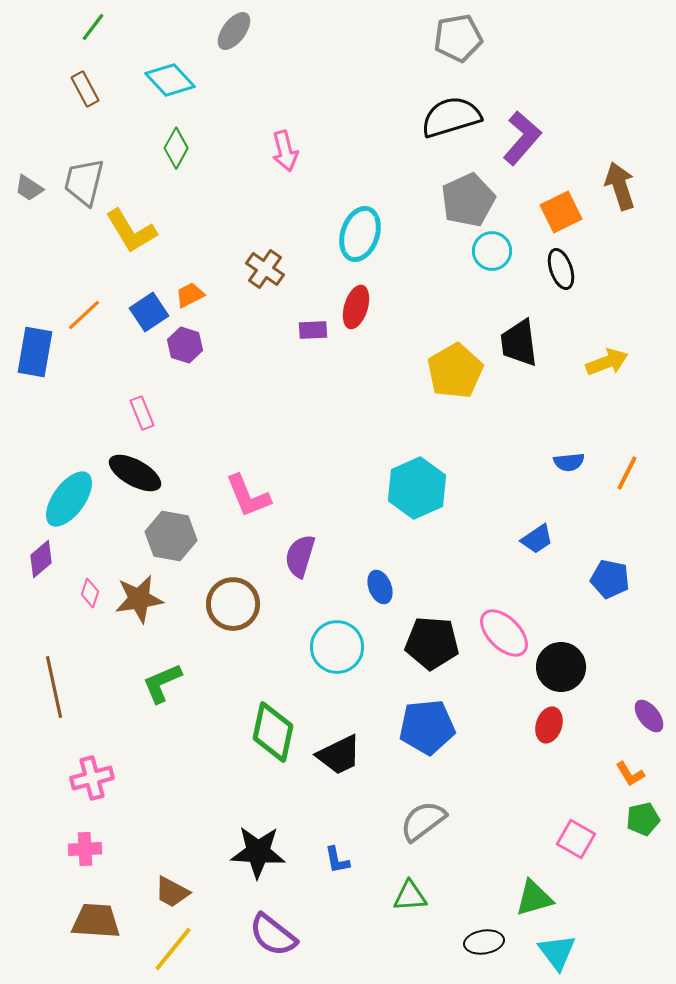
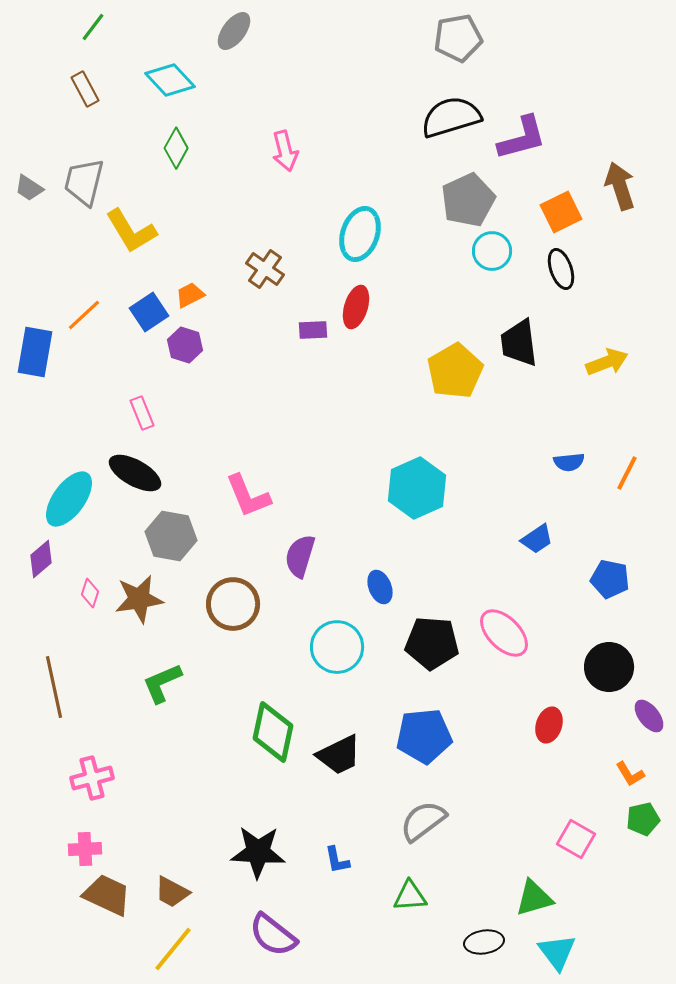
purple L-shape at (522, 138): rotated 34 degrees clockwise
black circle at (561, 667): moved 48 px right
blue pentagon at (427, 727): moved 3 px left, 9 px down
brown trapezoid at (96, 921): moved 11 px right, 26 px up; rotated 21 degrees clockwise
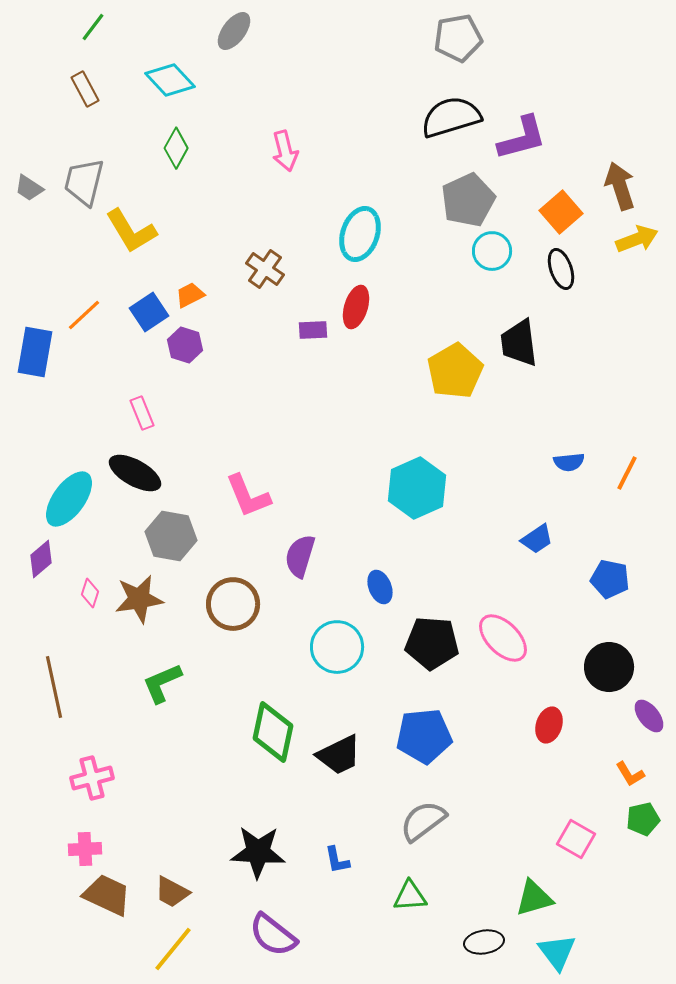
orange square at (561, 212): rotated 15 degrees counterclockwise
yellow arrow at (607, 362): moved 30 px right, 123 px up
pink ellipse at (504, 633): moved 1 px left, 5 px down
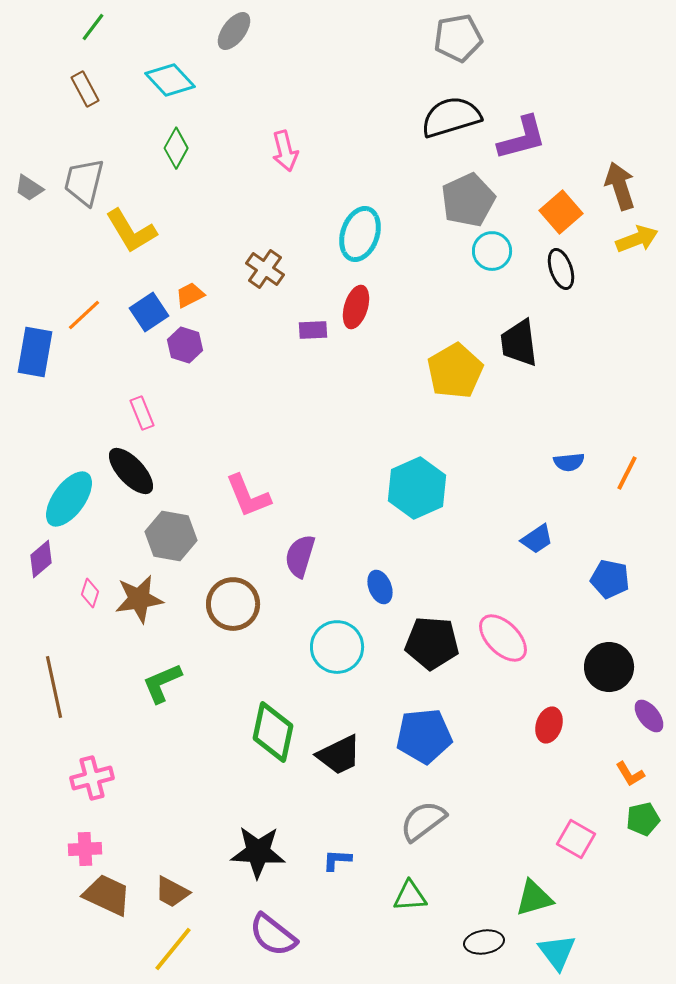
black ellipse at (135, 473): moved 4 px left, 2 px up; rotated 18 degrees clockwise
blue L-shape at (337, 860): rotated 104 degrees clockwise
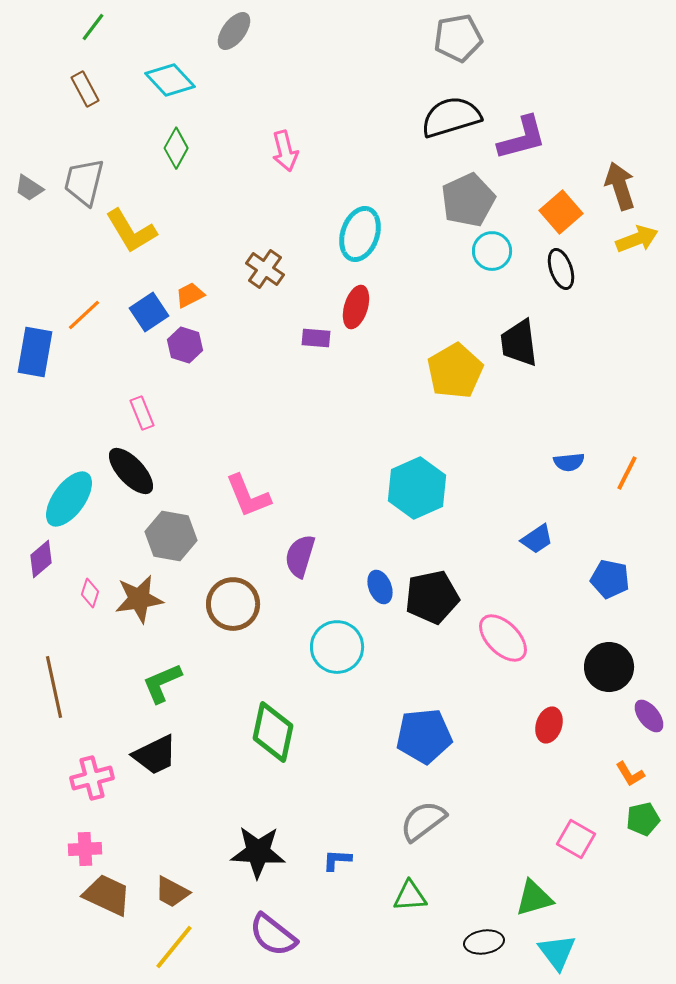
purple rectangle at (313, 330): moved 3 px right, 8 px down; rotated 8 degrees clockwise
black pentagon at (432, 643): moved 46 px up; rotated 16 degrees counterclockwise
black trapezoid at (339, 755): moved 184 px left
yellow line at (173, 949): moved 1 px right, 2 px up
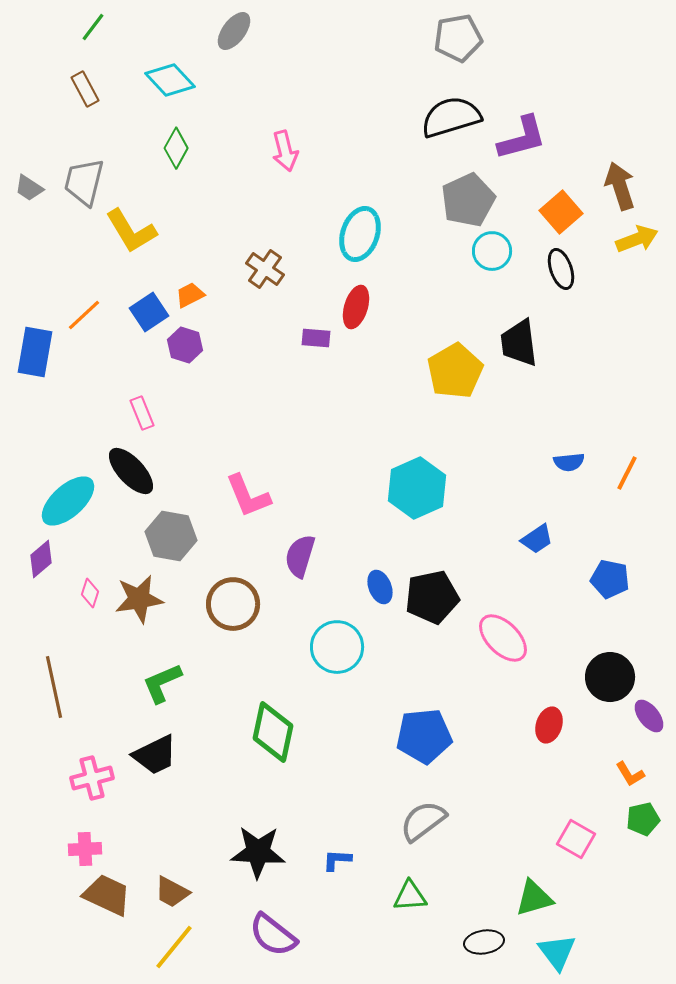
cyan ellipse at (69, 499): moved 1 px left, 2 px down; rotated 12 degrees clockwise
black circle at (609, 667): moved 1 px right, 10 px down
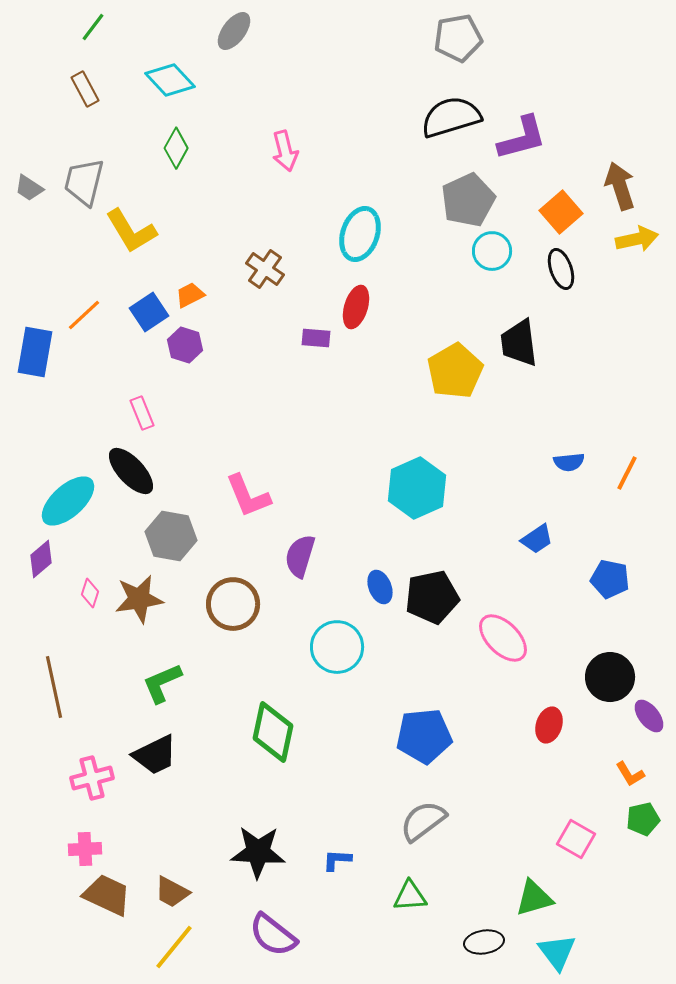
yellow arrow at (637, 239): rotated 9 degrees clockwise
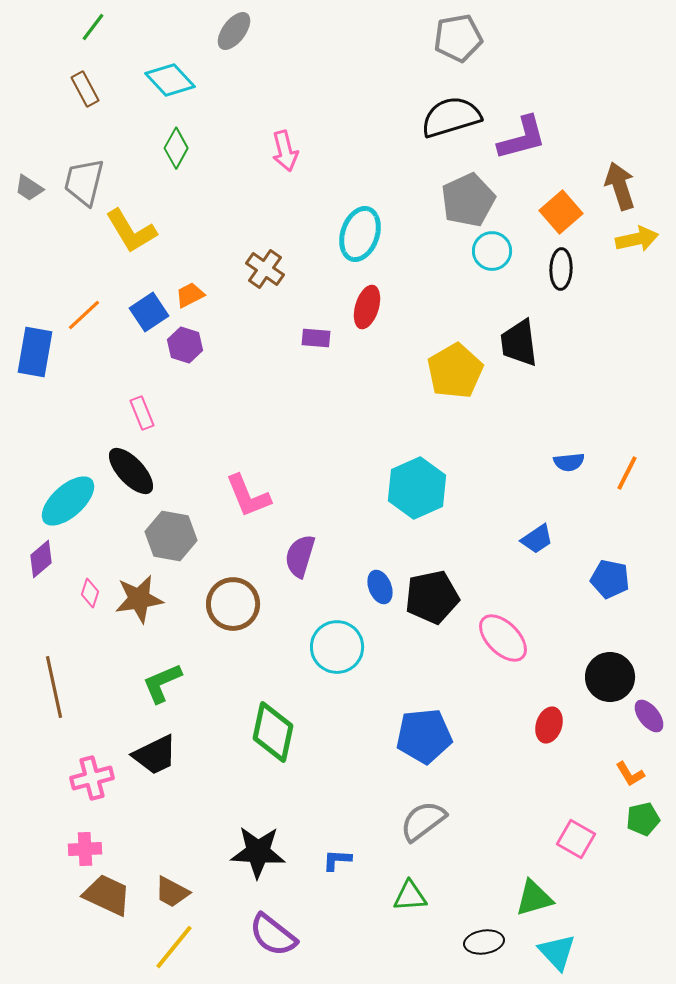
black ellipse at (561, 269): rotated 21 degrees clockwise
red ellipse at (356, 307): moved 11 px right
cyan triangle at (557, 952): rotated 6 degrees counterclockwise
